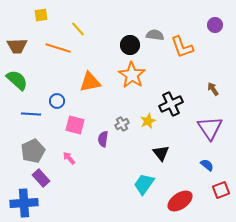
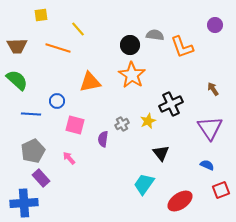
blue semicircle: rotated 16 degrees counterclockwise
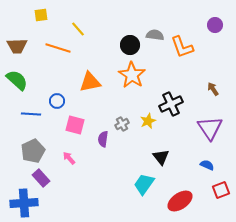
black triangle: moved 4 px down
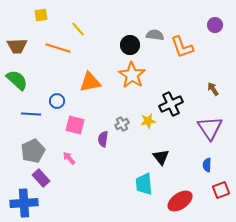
yellow star: rotated 14 degrees clockwise
blue semicircle: rotated 112 degrees counterclockwise
cyan trapezoid: rotated 40 degrees counterclockwise
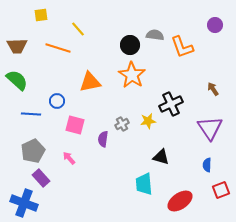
black triangle: rotated 36 degrees counterclockwise
blue cross: rotated 24 degrees clockwise
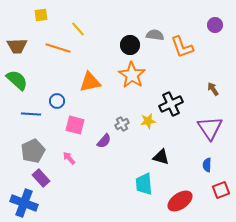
purple semicircle: moved 1 px right, 2 px down; rotated 147 degrees counterclockwise
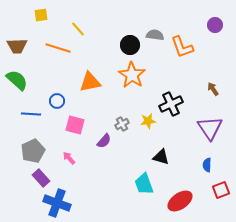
cyan trapezoid: rotated 15 degrees counterclockwise
blue cross: moved 33 px right
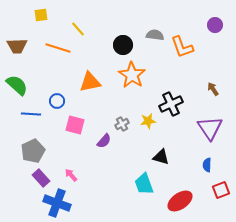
black circle: moved 7 px left
green semicircle: moved 5 px down
pink arrow: moved 2 px right, 17 px down
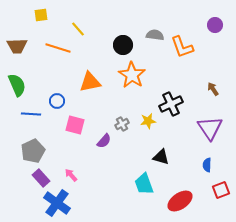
green semicircle: rotated 25 degrees clockwise
blue cross: rotated 16 degrees clockwise
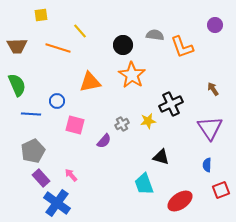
yellow line: moved 2 px right, 2 px down
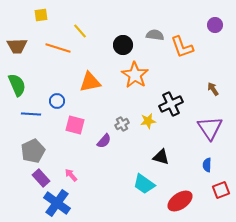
orange star: moved 3 px right
cyan trapezoid: rotated 35 degrees counterclockwise
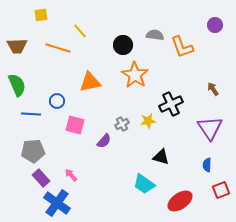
gray pentagon: rotated 20 degrees clockwise
